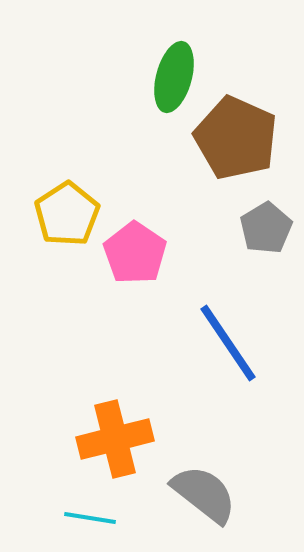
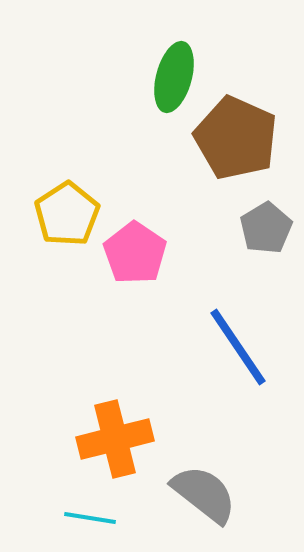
blue line: moved 10 px right, 4 px down
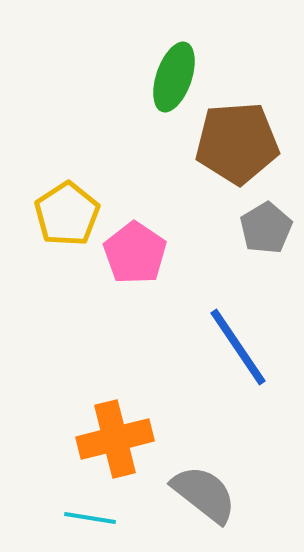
green ellipse: rotated 4 degrees clockwise
brown pentagon: moved 1 px right, 5 px down; rotated 28 degrees counterclockwise
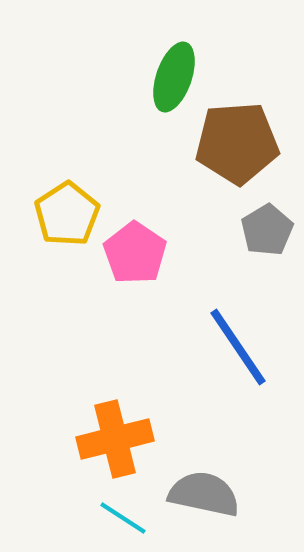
gray pentagon: moved 1 px right, 2 px down
gray semicircle: rotated 26 degrees counterclockwise
cyan line: moved 33 px right; rotated 24 degrees clockwise
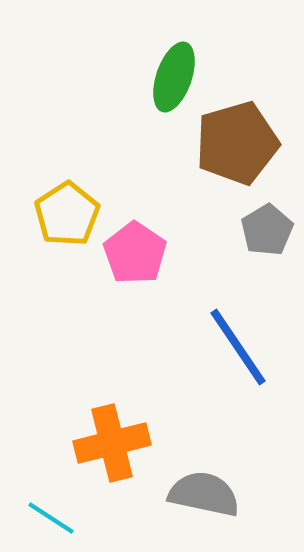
brown pentagon: rotated 12 degrees counterclockwise
orange cross: moved 3 px left, 4 px down
cyan line: moved 72 px left
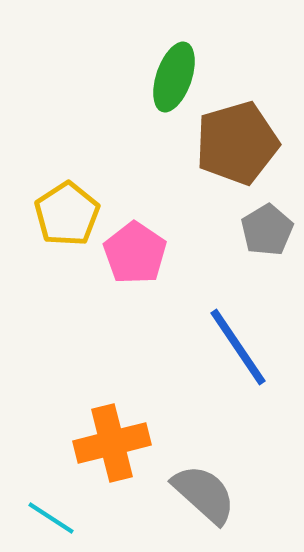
gray semicircle: rotated 30 degrees clockwise
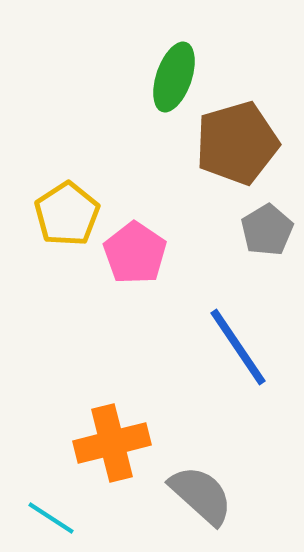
gray semicircle: moved 3 px left, 1 px down
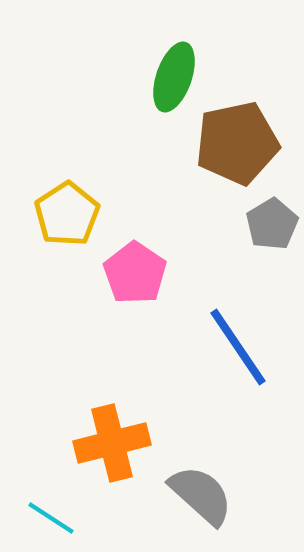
brown pentagon: rotated 4 degrees clockwise
gray pentagon: moved 5 px right, 6 px up
pink pentagon: moved 20 px down
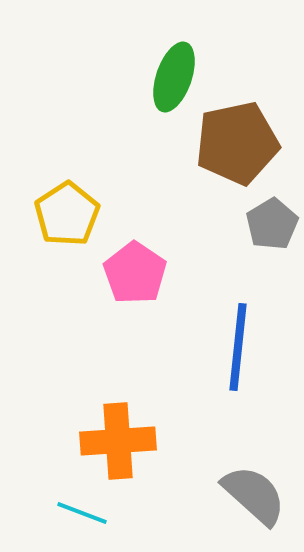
blue line: rotated 40 degrees clockwise
orange cross: moved 6 px right, 2 px up; rotated 10 degrees clockwise
gray semicircle: moved 53 px right
cyan line: moved 31 px right, 5 px up; rotated 12 degrees counterclockwise
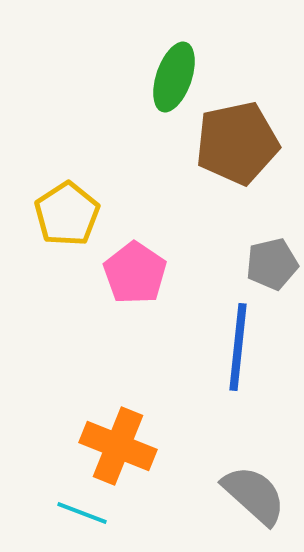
gray pentagon: moved 40 px down; rotated 18 degrees clockwise
orange cross: moved 5 px down; rotated 26 degrees clockwise
